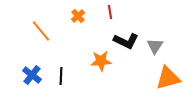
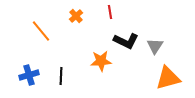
orange cross: moved 2 px left
blue cross: moved 3 px left; rotated 36 degrees clockwise
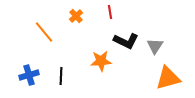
orange line: moved 3 px right, 1 px down
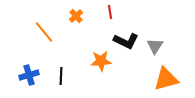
orange triangle: moved 2 px left, 1 px down
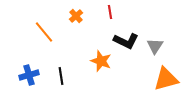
orange star: rotated 25 degrees clockwise
black line: rotated 12 degrees counterclockwise
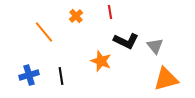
gray triangle: rotated 12 degrees counterclockwise
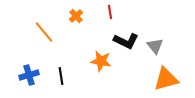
orange star: rotated 10 degrees counterclockwise
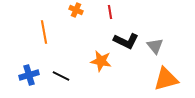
orange cross: moved 6 px up; rotated 24 degrees counterclockwise
orange line: rotated 30 degrees clockwise
black line: rotated 54 degrees counterclockwise
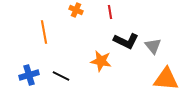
gray triangle: moved 2 px left
orange triangle: rotated 20 degrees clockwise
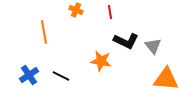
blue cross: rotated 18 degrees counterclockwise
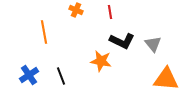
black L-shape: moved 4 px left
gray triangle: moved 2 px up
black line: rotated 42 degrees clockwise
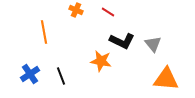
red line: moved 2 px left; rotated 48 degrees counterclockwise
blue cross: moved 1 px right, 1 px up
